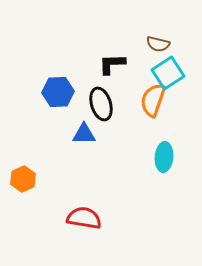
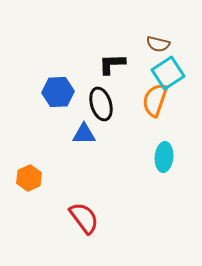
orange semicircle: moved 2 px right
orange hexagon: moved 6 px right, 1 px up
red semicircle: rotated 44 degrees clockwise
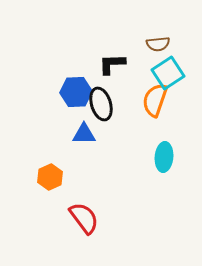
brown semicircle: rotated 20 degrees counterclockwise
blue hexagon: moved 18 px right
orange hexagon: moved 21 px right, 1 px up
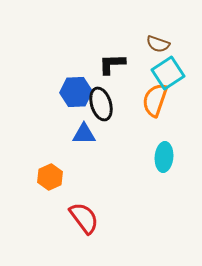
brown semicircle: rotated 25 degrees clockwise
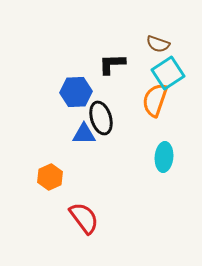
black ellipse: moved 14 px down
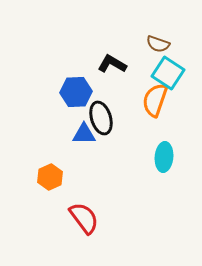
black L-shape: rotated 32 degrees clockwise
cyan square: rotated 24 degrees counterclockwise
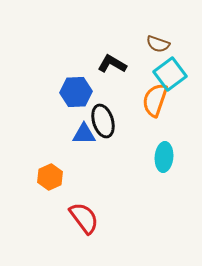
cyan square: moved 2 px right, 1 px down; rotated 20 degrees clockwise
black ellipse: moved 2 px right, 3 px down
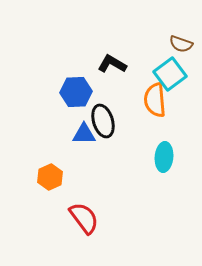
brown semicircle: moved 23 px right
orange semicircle: rotated 24 degrees counterclockwise
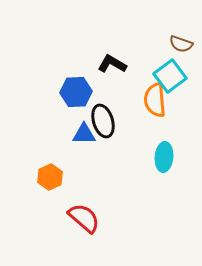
cyan square: moved 2 px down
red semicircle: rotated 12 degrees counterclockwise
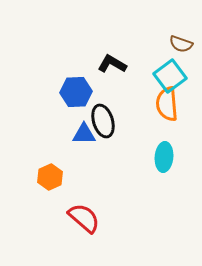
orange semicircle: moved 12 px right, 4 px down
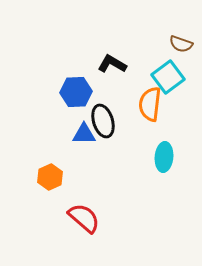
cyan square: moved 2 px left, 1 px down
orange semicircle: moved 17 px left; rotated 12 degrees clockwise
